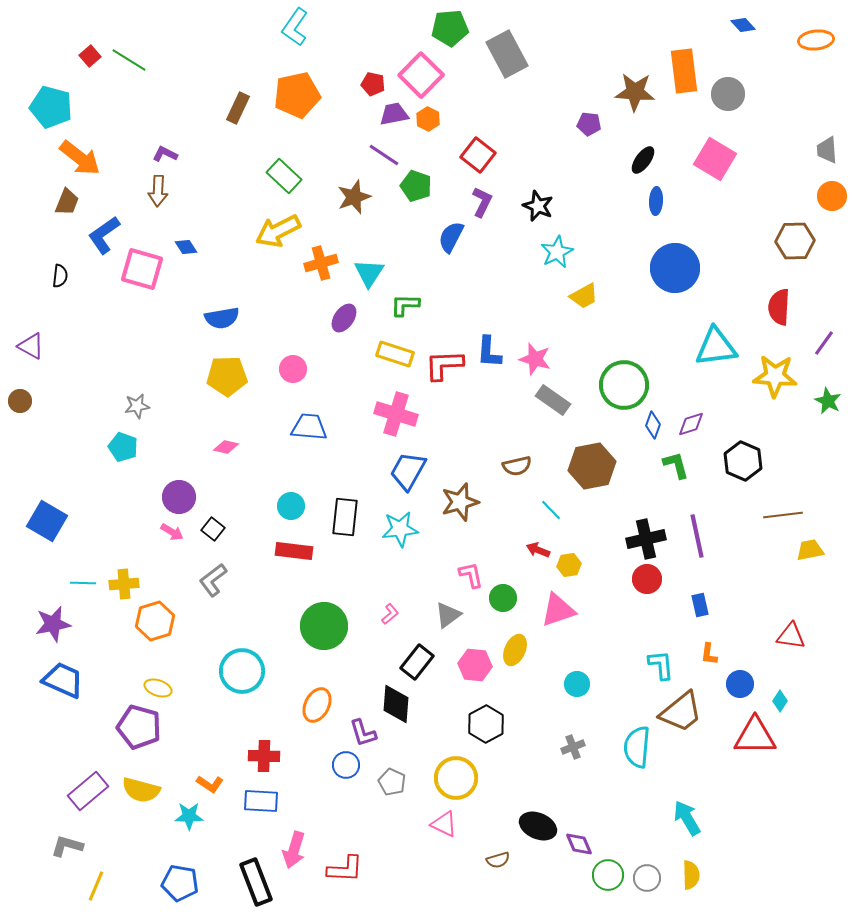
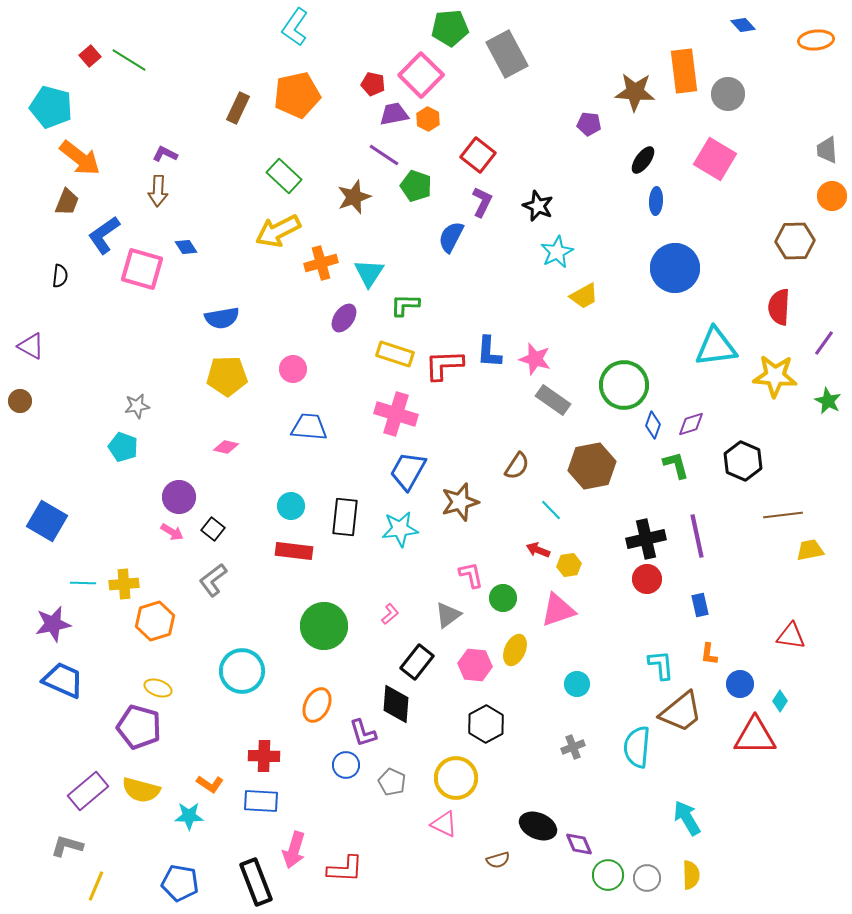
brown semicircle at (517, 466): rotated 44 degrees counterclockwise
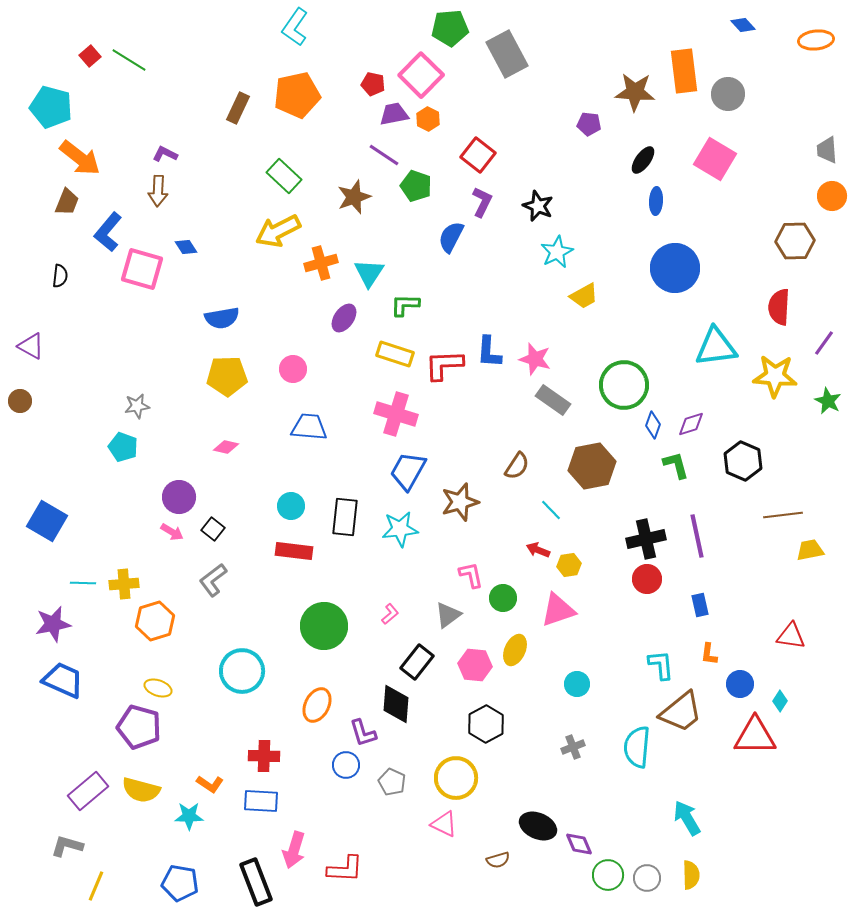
blue L-shape at (104, 235): moved 4 px right, 3 px up; rotated 15 degrees counterclockwise
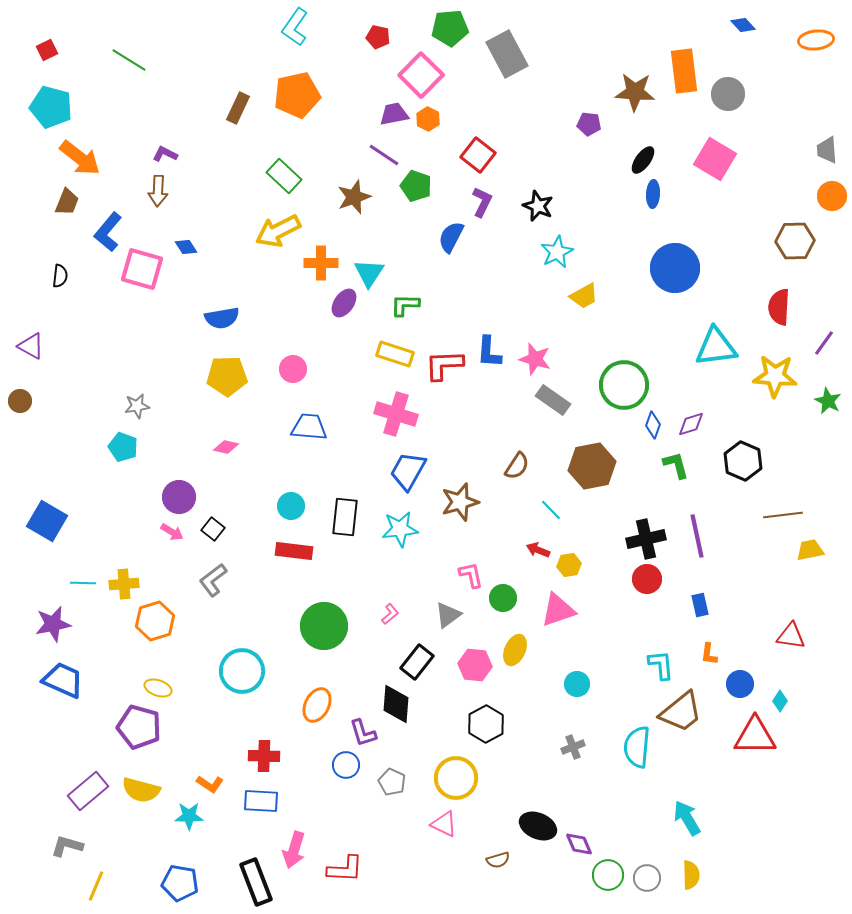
red square at (90, 56): moved 43 px left, 6 px up; rotated 15 degrees clockwise
red pentagon at (373, 84): moved 5 px right, 47 px up
blue ellipse at (656, 201): moved 3 px left, 7 px up
orange cross at (321, 263): rotated 16 degrees clockwise
purple ellipse at (344, 318): moved 15 px up
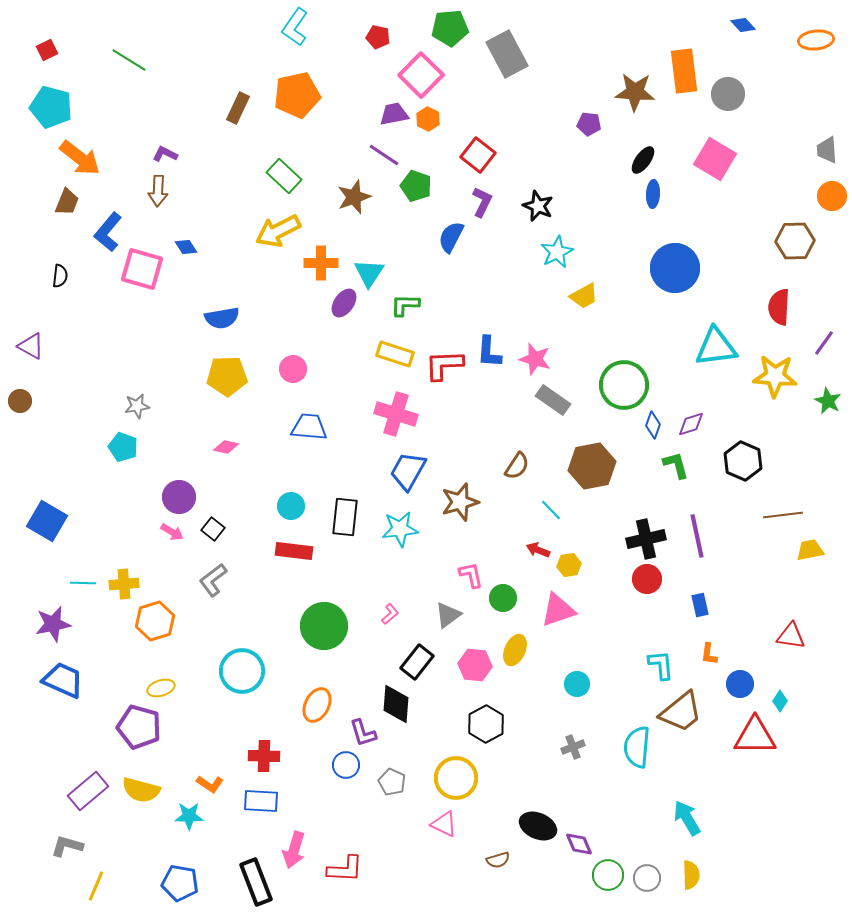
yellow ellipse at (158, 688): moved 3 px right; rotated 36 degrees counterclockwise
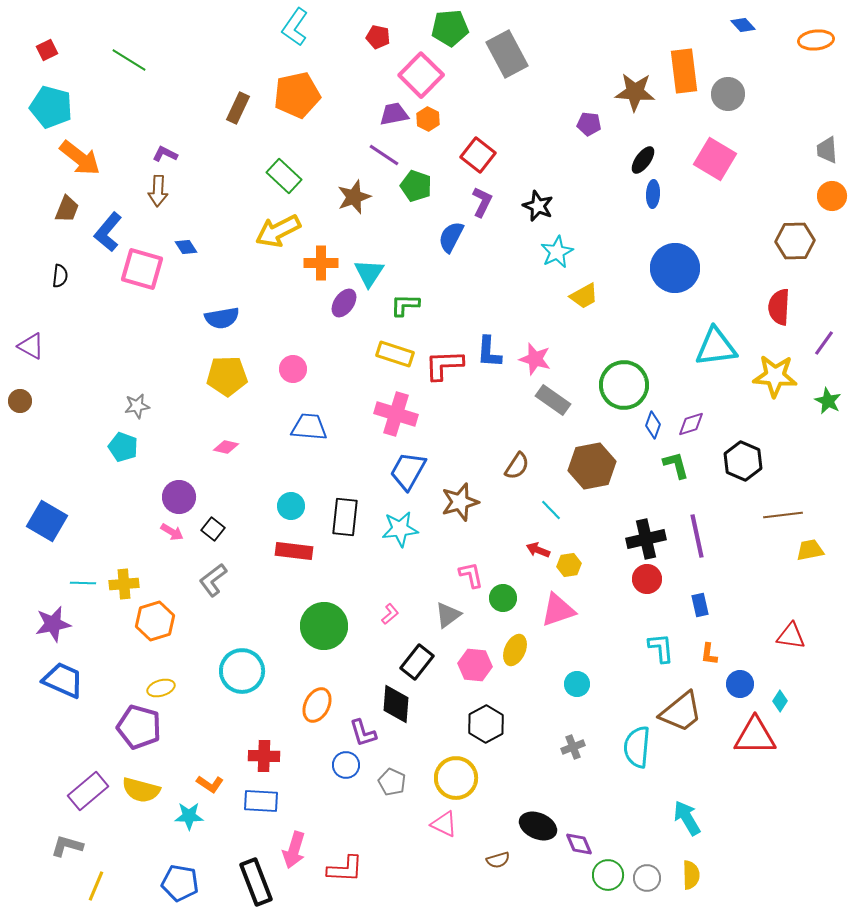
brown trapezoid at (67, 202): moved 7 px down
cyan L-shape at (661, 665): moved 17 px up
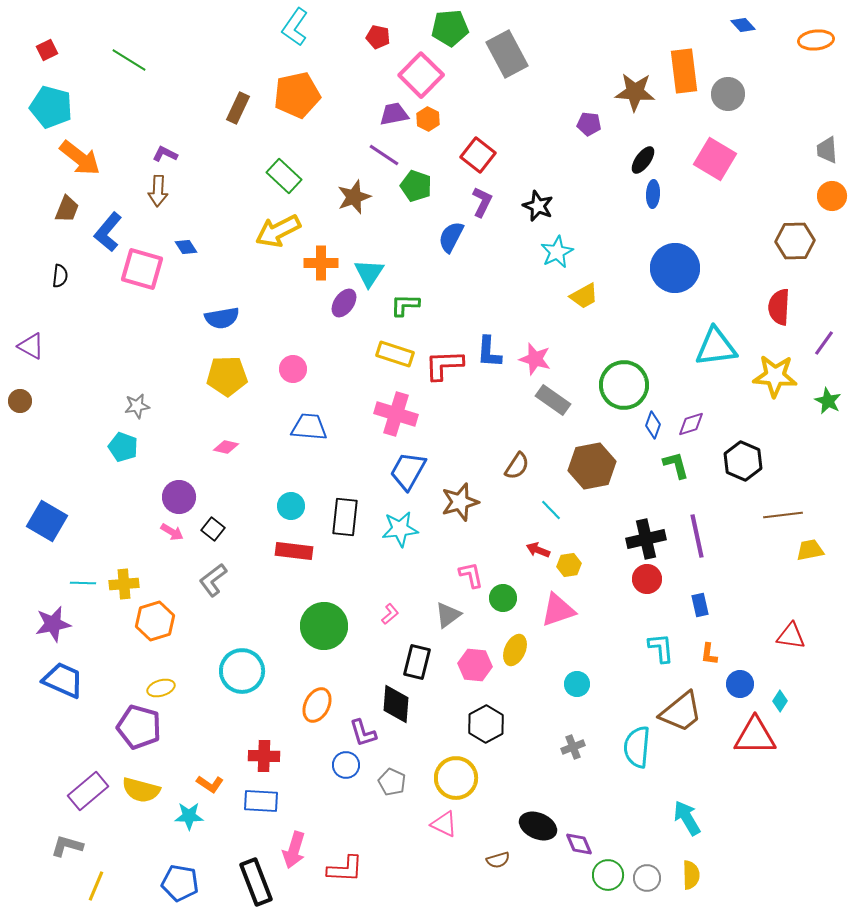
black rectangle at (417, 662): rotated 24 degrees counterclockwise
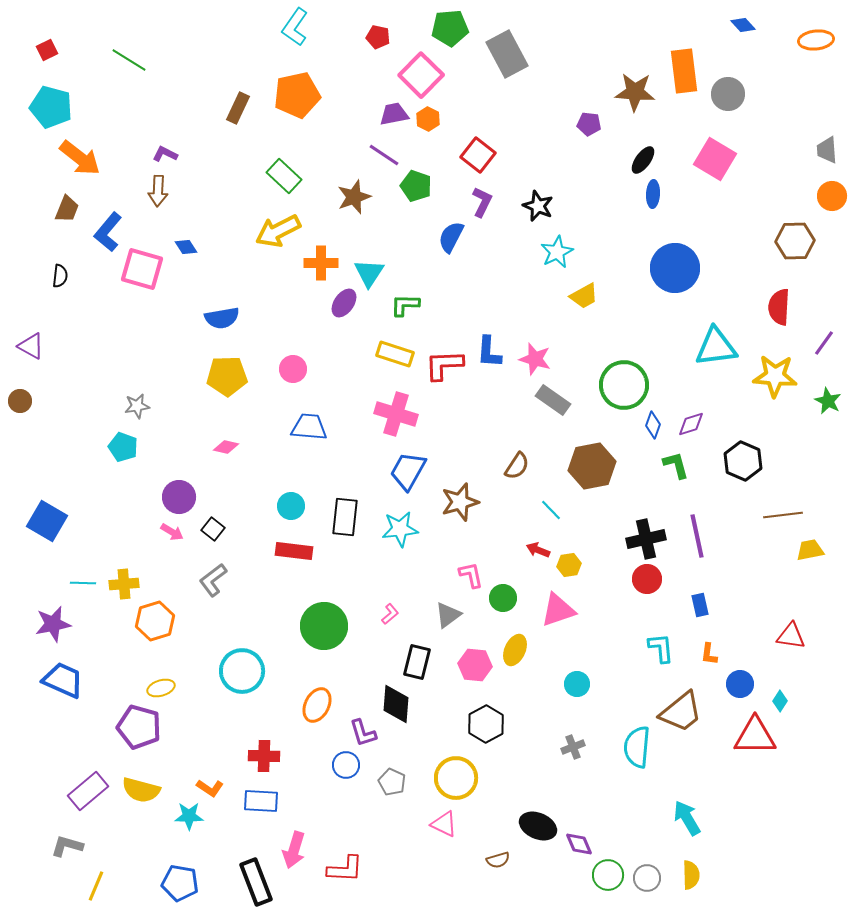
orange L-shape at (210, 784): moved 4 px down
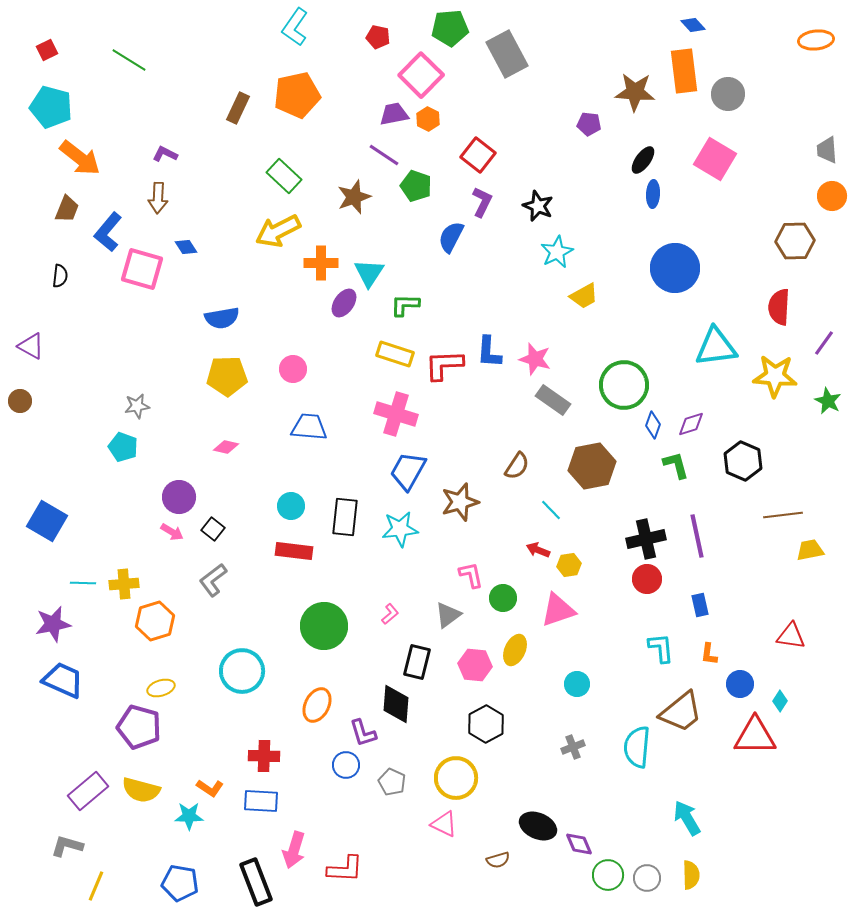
blue diamond at (743, 25): moved 50 px left
brown arrow at (158, 191): moved 7 px down
